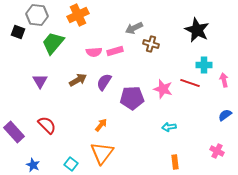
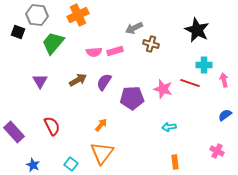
red semicircle: moved 5 px right, 1 px down; rotated 18 degrees clockwise
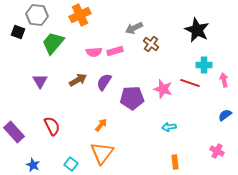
orange cross: moved 2 px right
brown cross: rotated 21 degrees clockwise
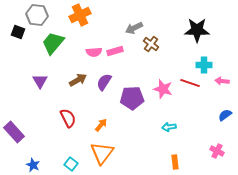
black star: rotated 25 degrees counterclockwise
pink arrow: moved 2 px left, 1 px down; rotated 72 degrees counterclockwise
red semicircle: moved 16 px right, 8 px up
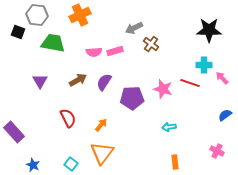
black star: moved 12 px right
green trapezoid: rotated 60 degrees clockwise
pink arrow: moved 3 px up; rotated 40 degrees clockwise
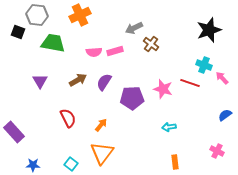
black star: rotated 20 degrees counterclockwise
cyan cross: rotated 21 degrees clockwise
blue star: rotated 24 degrees counterclockwise
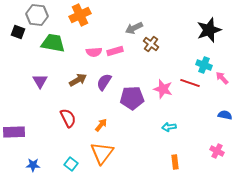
blue semicircle: rotated 48 degrees clockwise
purple rectangle: rotated 50 degrees counterclockwise
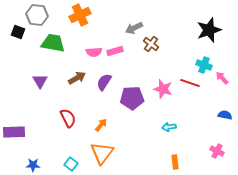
brown arrow: moved 1 px left, 2 px up
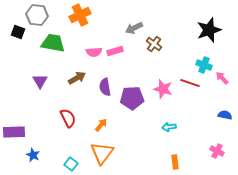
brown cross: moved 3 px right
purple semicircle: moved 1 px right, 5 px down; rotated 42 degrees counterclockwise
blue star: moved 10 px up; rotated 24 degrees clockwise
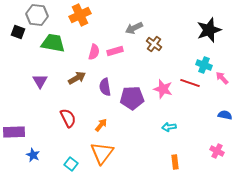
pink semicircle: rotated 70 degrees counterclockwise
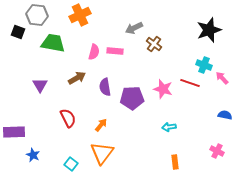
pink rectangle: rotated 21 degrees clockwise
purple triangle: moved 4 px down
